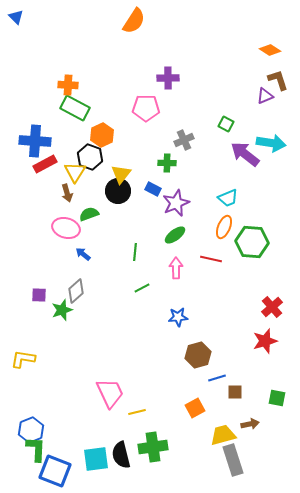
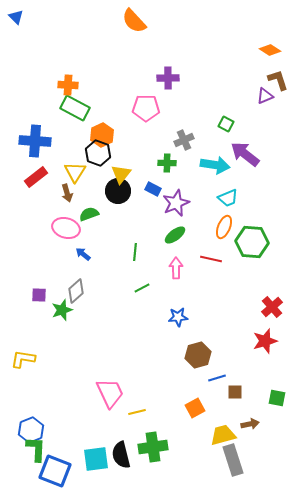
orange semicircle at (134, 21): rotated 104 degrees clockwise
cyan arrow at (271, 143): moved 56 px left, 22 px down
black hexagon at (90, 157): moved 8 px right, 4 px up
red rectangle at (45, 164): moved 9 px left, 13 px down; rotated 10 degrees counterclockwise
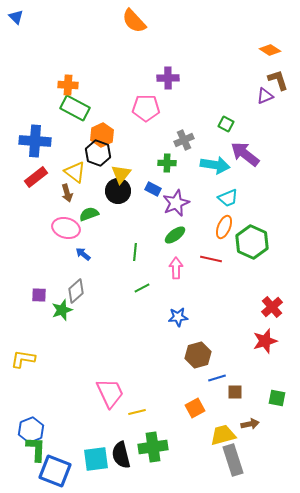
yellow triangle at (75, 172): rotated 25 degrees counterclockwise
green hexagon at (252, 242): rotated 20 degrees clockwise
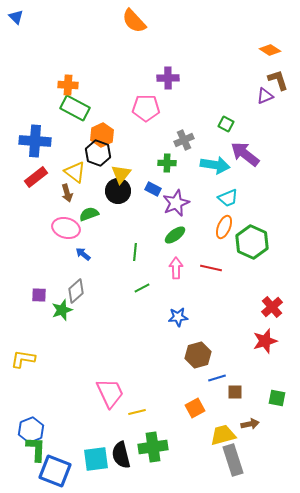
red line at (211, 259): moved 9 px down
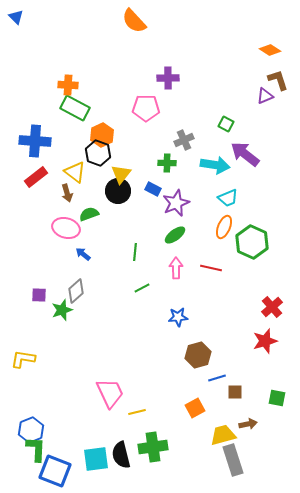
brown arrow at (250, 424): moved 2 px left
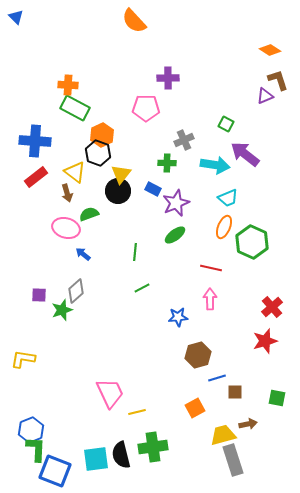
pink arrow at (176, 268): moved 34 px right, 31 px down
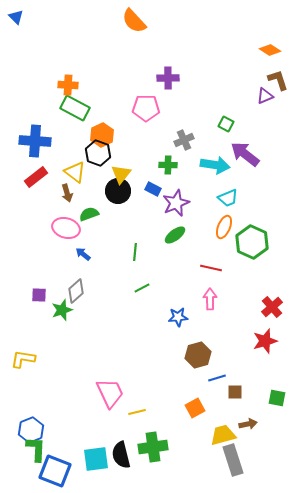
green cross at (167, 163): moved 1 px right, 2 px down
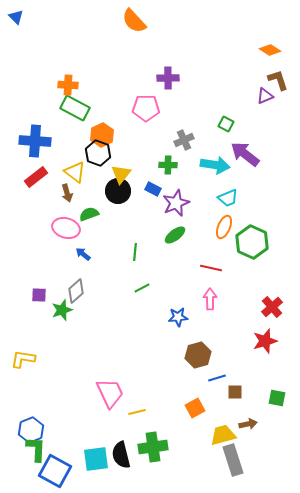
blue square at (55, 471): rotated 8 degrees clockwise
